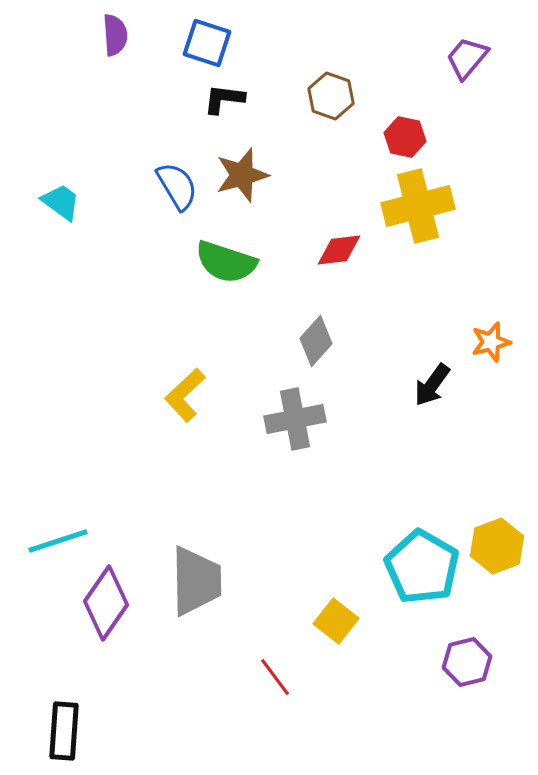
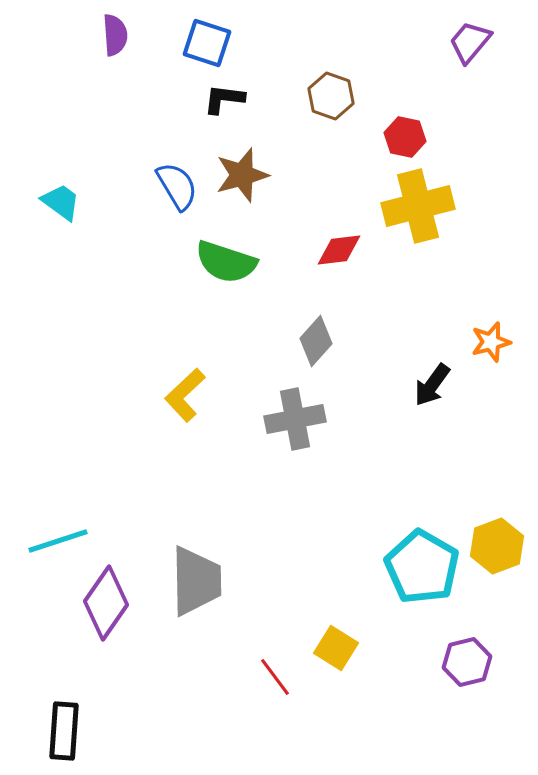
purple trapezoid: moved 3 px right, 16 px up
yellow square: moved 27 px down; rotated 6 degrees counterclockwise
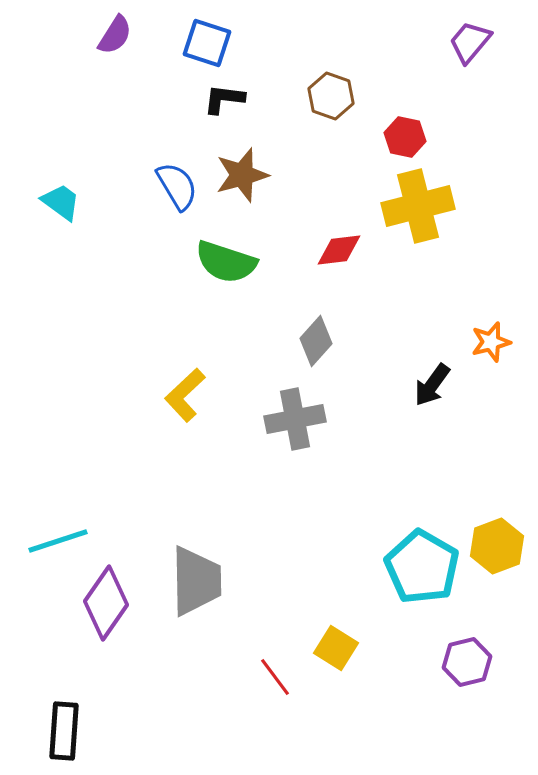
purple semicircle: rotated 36 degrees clockwise
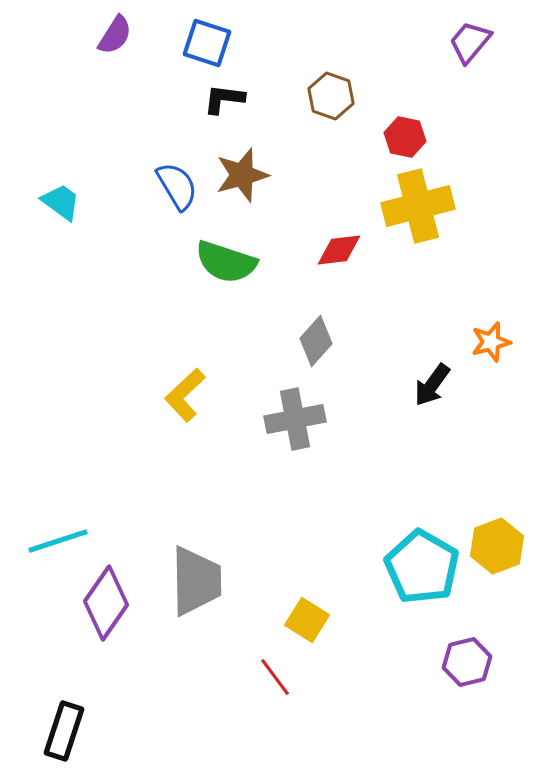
yellow square: moved 29 px left, 28 px up
black rectangle: rotated 14 degrees clockwise
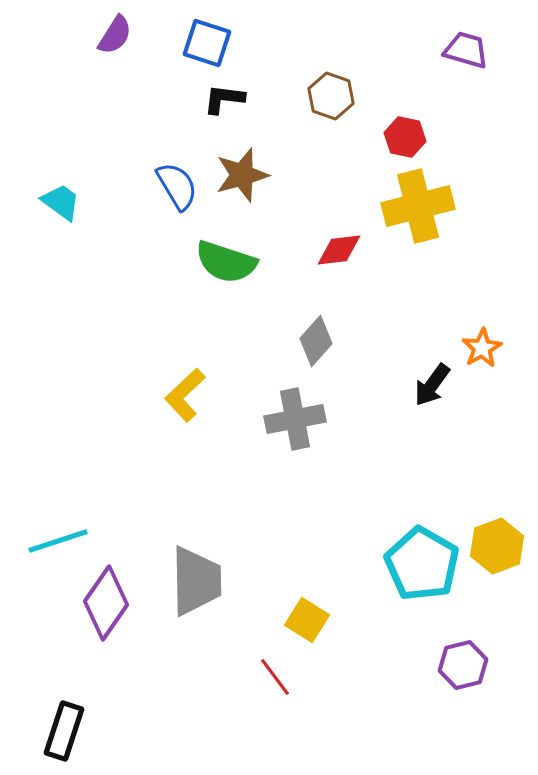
purple trapezoid: moved 4 px left, 8 px down; rotated 66 degrees clockwise
orange star: moved 9 px left, 6 px down; rotated 15 degrees counterclockwise
cyan pentagon: moved 3 px up
purple hexagon: moved 4 px left, 3 px down
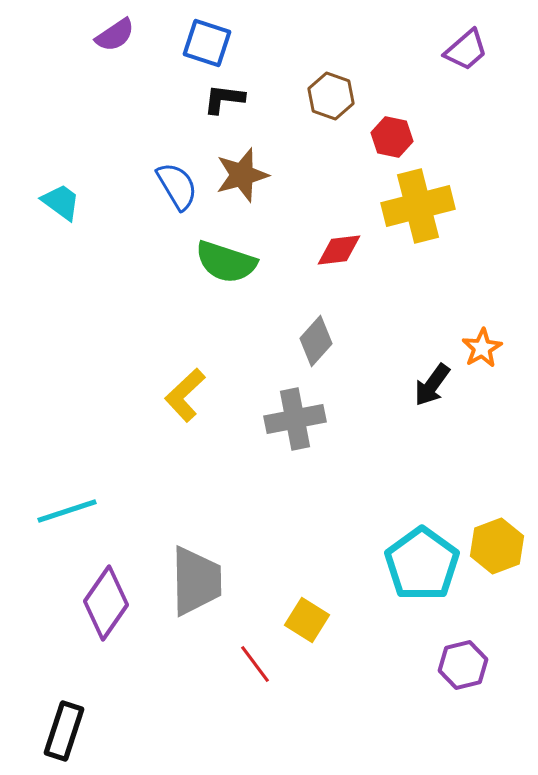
purple semicircle: rotated 24 degrees clockwise
purple trapezoid: rotated 123 degrees clockwise
red hexagon: moved 13 px left
cyan line: moved 9 px right, 30 px up
cyan pentagon: rotated 6 degrees clockwise
red line: moved 20 px left, 13 px up
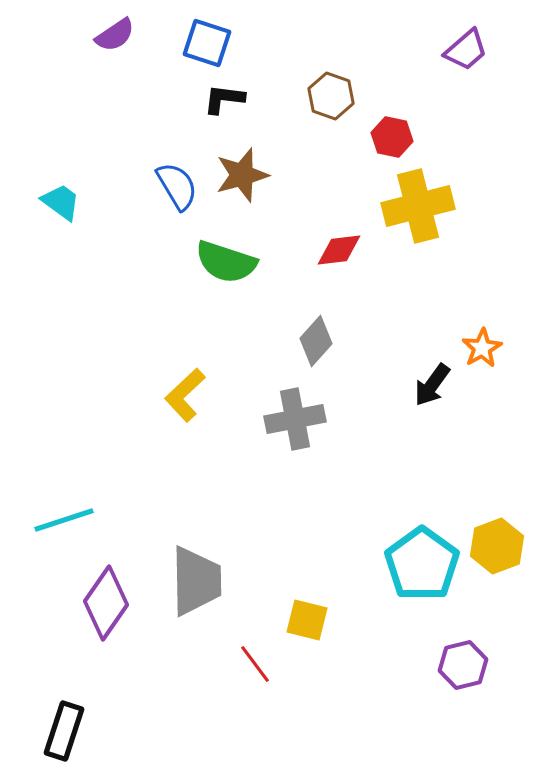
cyan line: moved 3 px left, 9 px down
yellow square: rotated 18 degrees counterclockwise
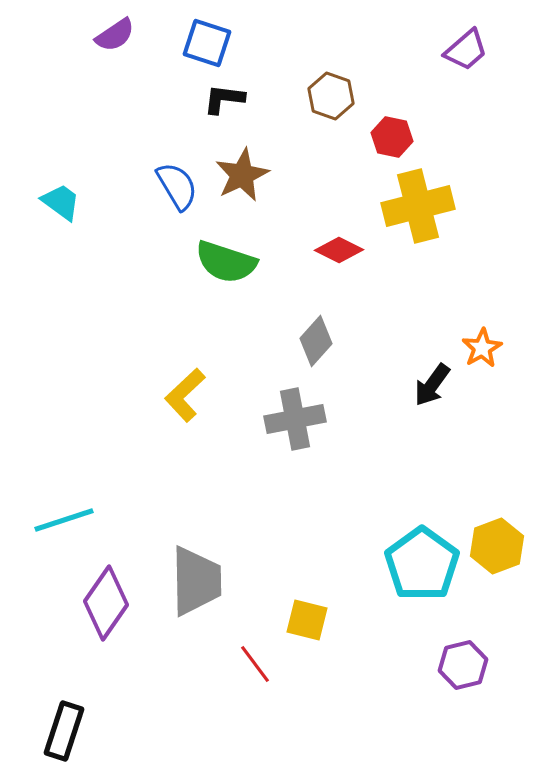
brown star: rotated 10 degrees counterclockwise
red diamond: rotated 33 degrees clockwise
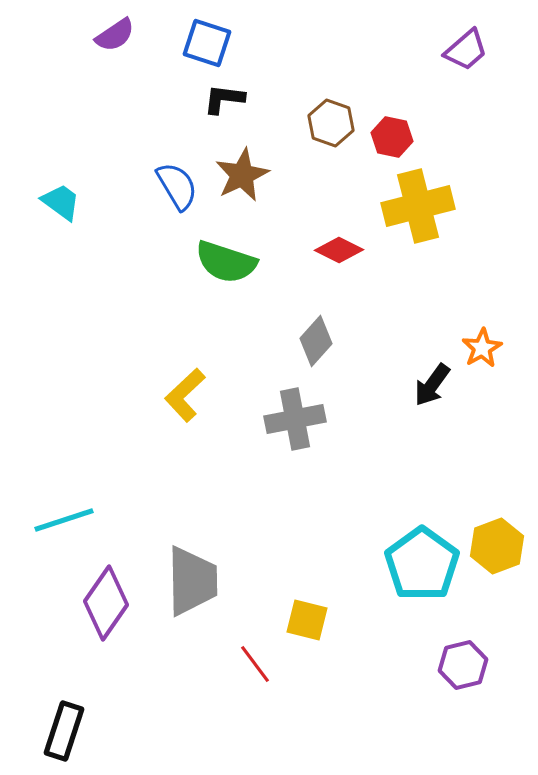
brown hexagon: moved 27 px down
gray trapezoid: moved 4 px left
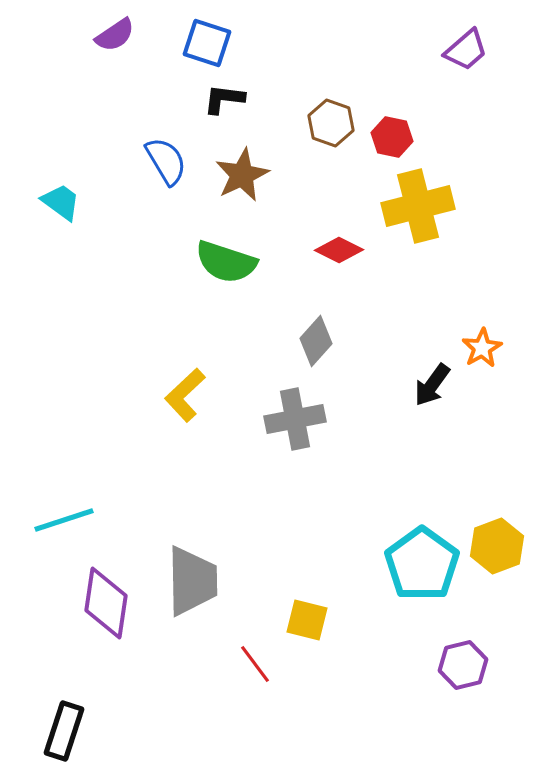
blue semicircle: moved 11 px left, 25 px up
purple diamond: rotated 26 degrees counterclockwise
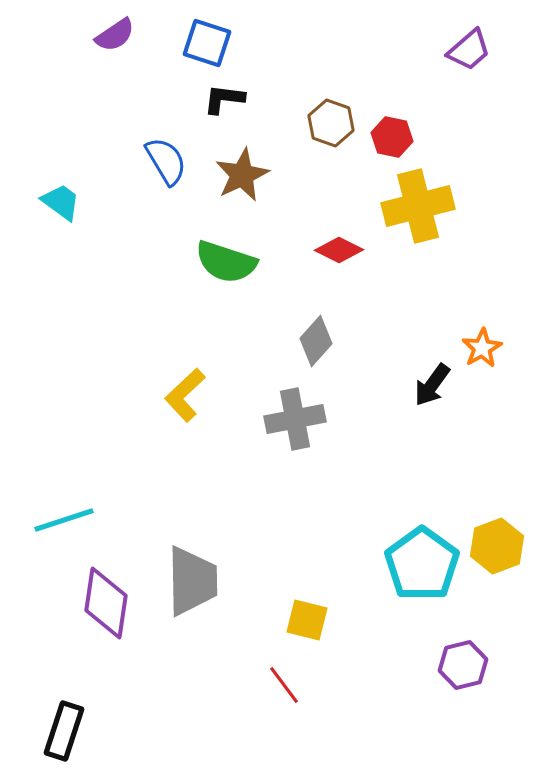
purple trapezoid: moved 3 px right
red line: moved 29 px right, 21 px down
